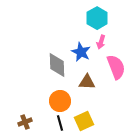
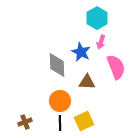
black line: rotated 14 degrees clockwise
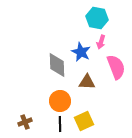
cyan hexagon: rotated 20 degrees counterclockwise
black line: moved 1 px down
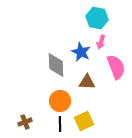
gray diamond: moved 1 px left
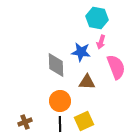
blue star: rotated 18 degrees counterclockwise
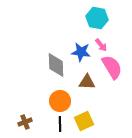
pink arrow: moved 3 px down; rotated 56 degrees counterclockwise
pink semicircle: moved 4 px left; rotated 10 degrees counterclockwise
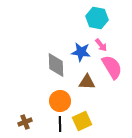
yellow square: moved 2 px left
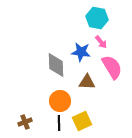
pink arrow: moved 3 px up
black line: moved 1 px left, 1 px up
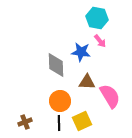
pink arrow: moved 1 px left, 1 px up
pink semicircle: moved 2 px left, 29 px down
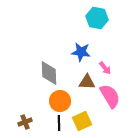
pink arrow: moved 5 px right, 27 px down
gray diamond: moved 7 px left, 8 px down
